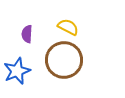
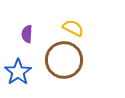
yellow semicircle: moved 5 px right, 1 px down
blue star: moved 1 px right, 1 px down; rotated 12 degrees counterclockwise
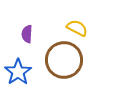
yellow semicircle: moved 4 px right
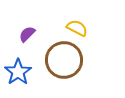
purple semicircle: rotated 42 degrees clockwise
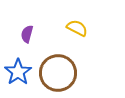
purple semicircle: rotated 30 degrees counterclockwise
brown circle: moved 6 px left, 13 px down
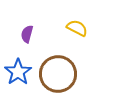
brown circle: moved 1 px down
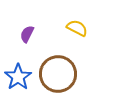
purple semicircle: rotated 12 degrees clockwise
blue star: moved 5 px down
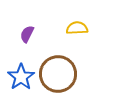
yellow semicircle: rotated 30 degrees counterclockwise
blue star: moved 3 px right
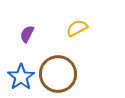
yellow semicircle: rotated 25 degrees counterclockwise
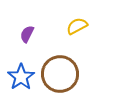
yellow semicircle: moved 2 px up
brown circle: moved 2 px right
